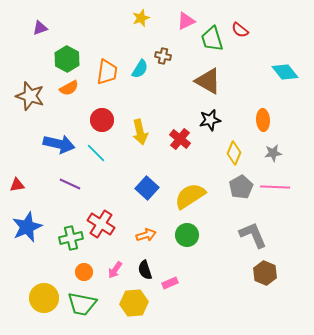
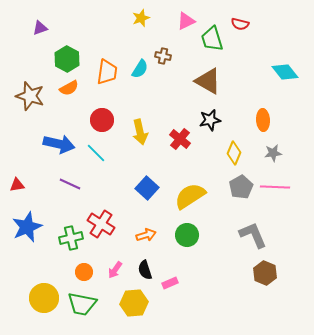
red semicircle at (240, 30): moved 6 px up; rotated 24 degrees counterclockwise
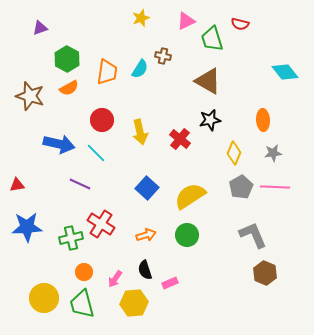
purple line at (70, 184): moved 10 px right
blue star at (27, 227): rotated 20 degrees clockwise
pink arrow at (115, 270): moved 9 px down
green trapezoid at (82, 304): rotated 64 degrees clockwise
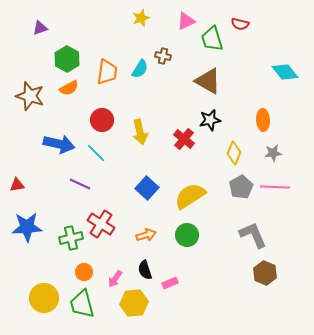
red cross at (180, 139): moved 4 px right
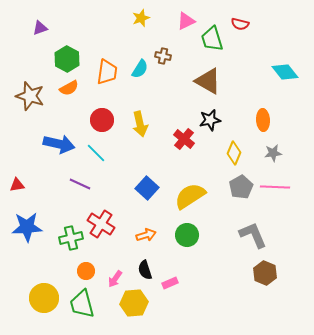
yellow arrow at (140, 132): moved 8 px up
orange circle at (84, 272): moved 2 px right, 1 px up
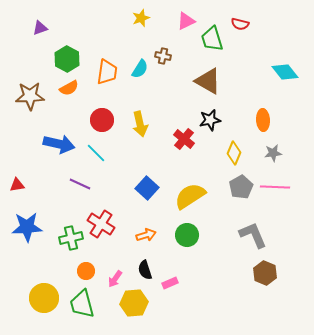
brown star at (30, 96): rotated 20 degrees counterclockwise
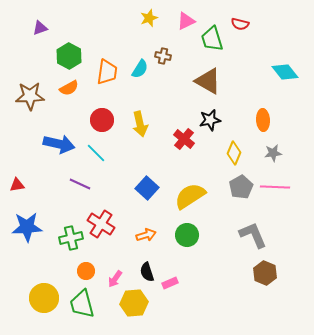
yellow star at (141, 18): moved 8 px right
green hexagon at (67, 59): moved 2 px right, 3 px up
black semicircle at (145, 270): moved 2 px right, 2 px down
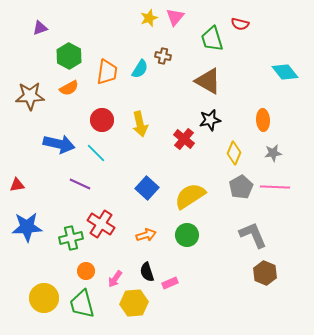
pink triangle at (186, 21): moved 11 px left, 4 px up; rotated 24 degrees counterclockwise
